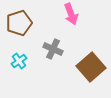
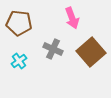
pink arrow: moved 1 px right, 4 px down
brown pentagon: rotated 25 degrees clockwise
brown square: moved 15 px up
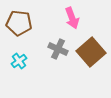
gray cross: moved 5 px right
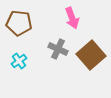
brown square: moved 3 px down
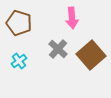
pink arrow: rotated 15 degrees clockwise
brown pentagon: rotated 10 degrees clockwise
gray cross: rotated 18 degrees clockwise
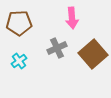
brown pentagon: rotated 20 degrees counterclockwise
gray cross: moved 1 px left, 1 px up; rotated 24 degrees clockwise
brown square: moved 2 px right, 1 px up
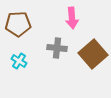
brown pentagon: moved 1 px left, 1 px down
gray cross: rotated 30 degrees clockwise
cyan cross: rotated 21 degrees counterclockwise
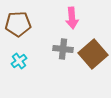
gray cross: moved 6 px right, 1 px down
cyan cross: rotated 21 degrees clockwise
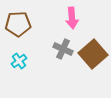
gray cross: rotated 18 degrees clockwise
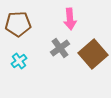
pink arrow: moved 2 px left, 1 px down
gray cross: moved 3 px left, 1 px up; rotated 30 degrees clockwise
